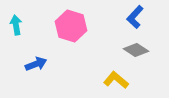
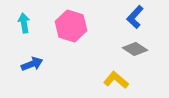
cyan arrow: moved 8 px right, 2 px up
gray diamond: moved 1 px left, 1 px up
blue arrow: moved 4 px left
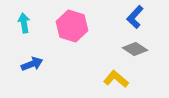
pink hexagon: moved 1 px right
yellow L-shape: moved 1 px up
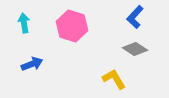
yellow L-shape: moved 2 px left; rotated 20 degrees clockwise
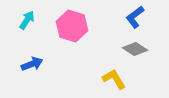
blue L-shape: rotated 10 degrees clockwise
cyan arrow: moved 3 px right, 3 px up; rotated 42 degrees clockwise
